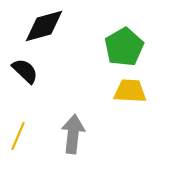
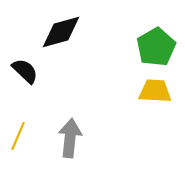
black diamond: moved 17 px right, 6 px down
green pentagon: moved 32 px right
yellow trapezoid: moved 25 px right
gray arrow: moved 3 px left, 4 px down
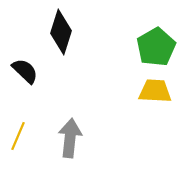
black diamond: rotated 57 degrees counterclockwise
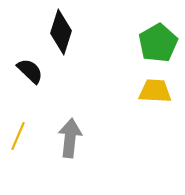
green pentagon: moved 2 px right, 4 px up
black semicircle: moved 5 px right
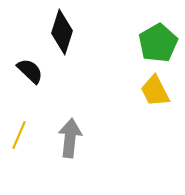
black diamond: moved 1 px right
yellow trapezoid: rotated 120 degrees counterclockwise
yellow line: moved 1 px right, 1 px up
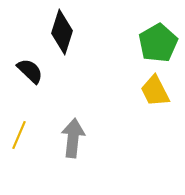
gray arrow: moved 3 px right
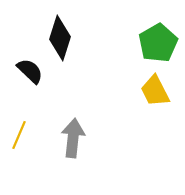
black diamond: moved 2 px left, 6 px down
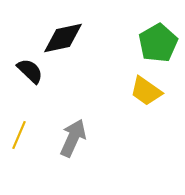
black diamond: moved 3 px right; rotated 60 degrees clockwise
yellow trapezoid: moved 9 px left; rotated 28 degrees counterclockwise
gray arrow: rotated 18 degrees clockwise
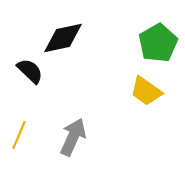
gray arrow: moved 1 px up
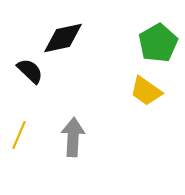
gray arrow: rotated 21 degrees counterclockwise
